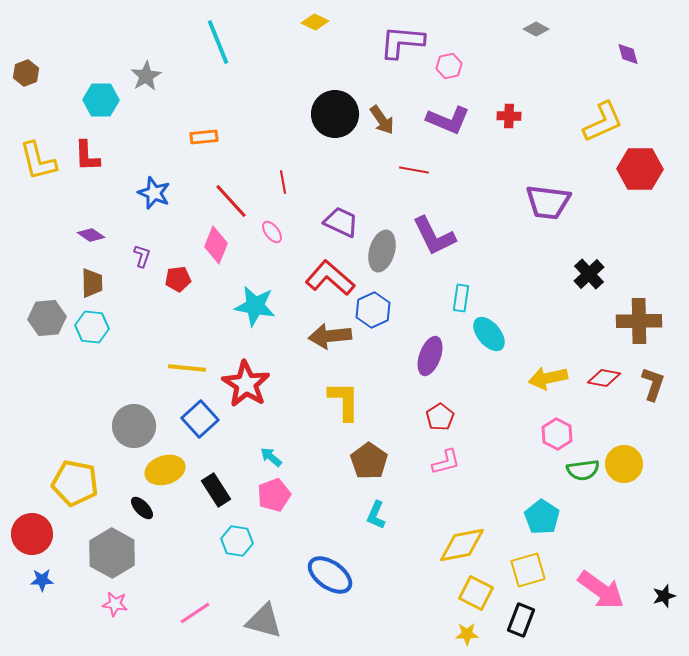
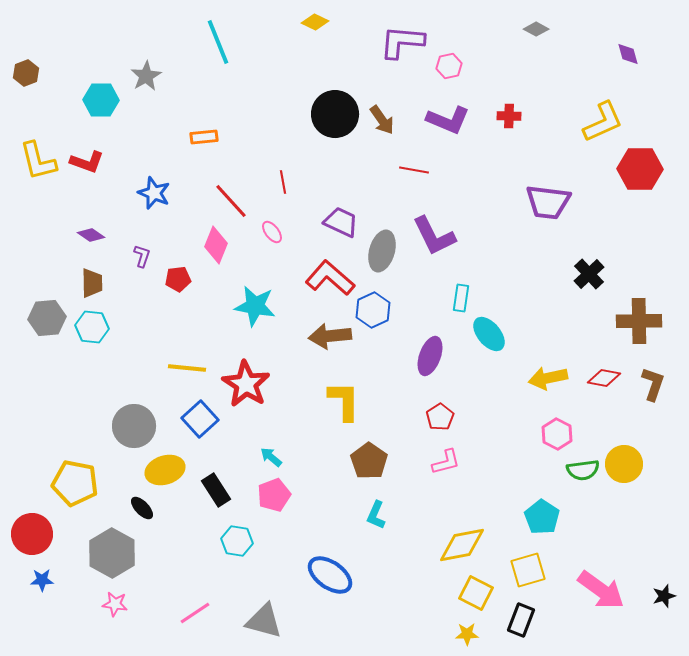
red L-shape at (87, 156): moved 6 px down; rotated 68 degrees counterclockwise
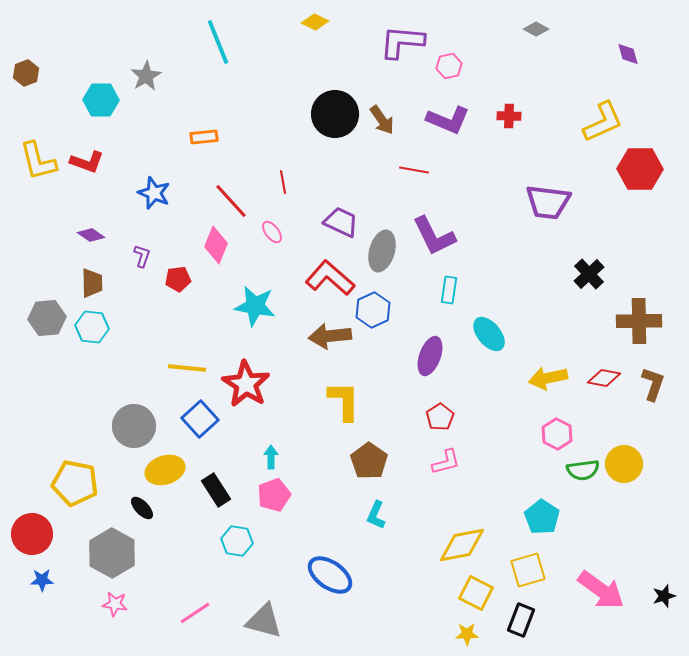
cyan rectangle at (461, 298): moved 12 px left, 8 px up
cyan arrow at (271, 457): rotated 50 degrees clockwise
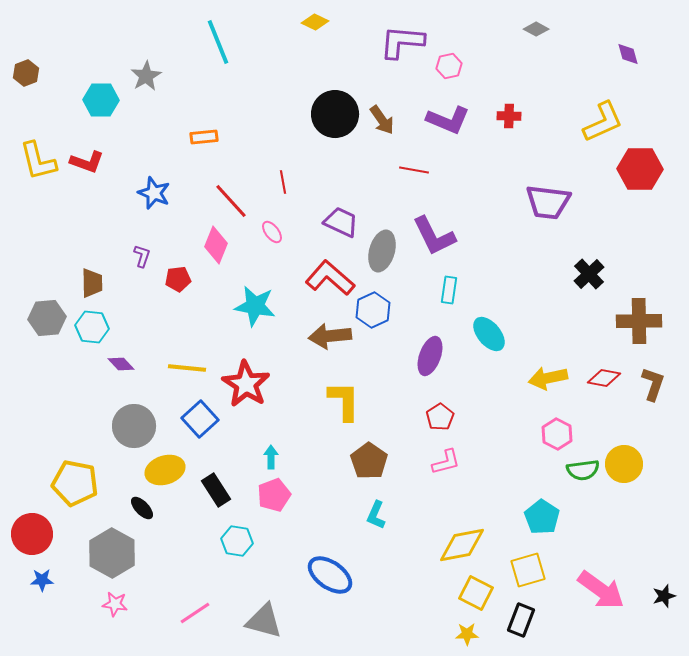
purple diamond at (91, 235): moved 30 px right, 129 px down; rotated 12 degrees clockwise
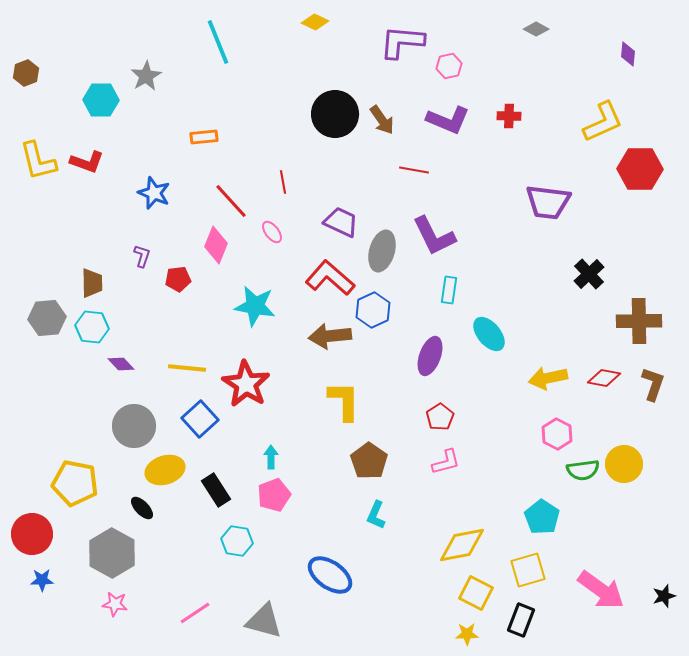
purple diamond at (628, 54): rotated 20 degrees clockwise
